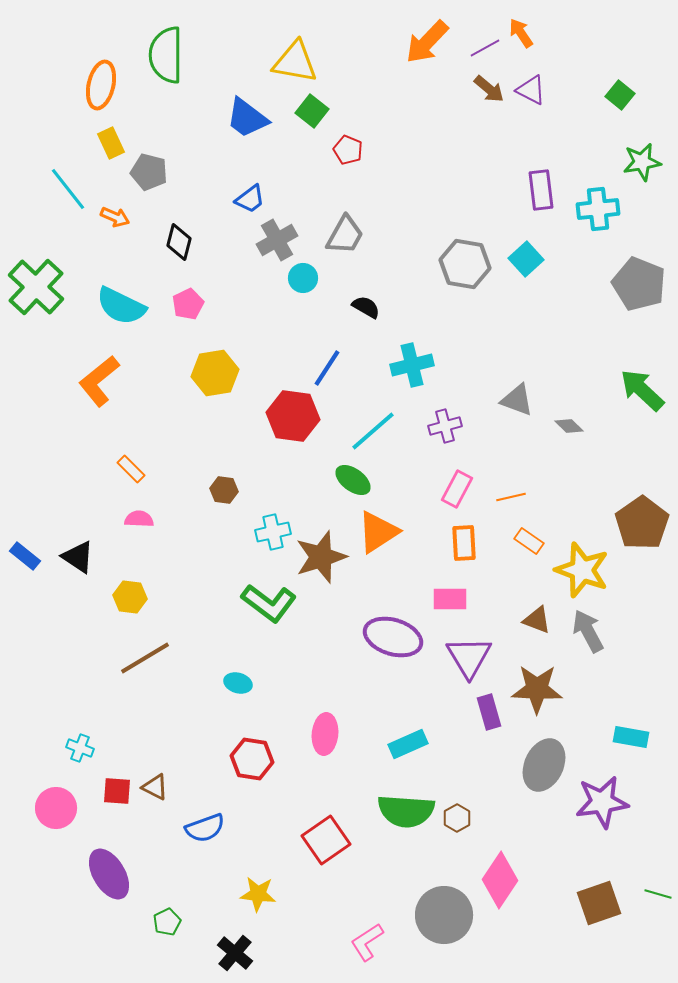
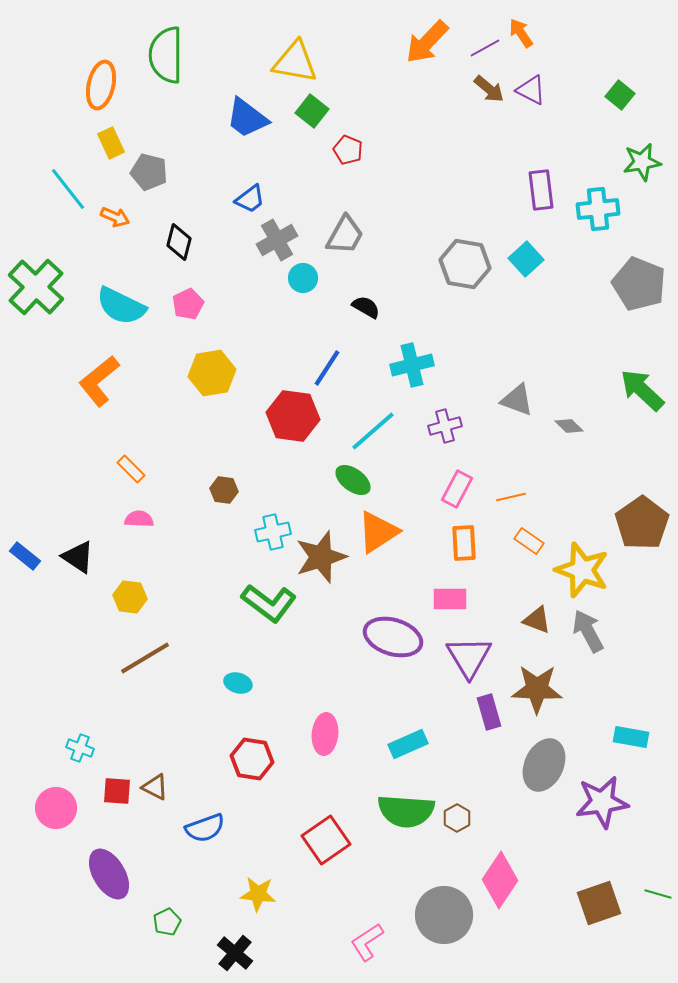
yellow hexagon at (215, 373): moved 3 px left
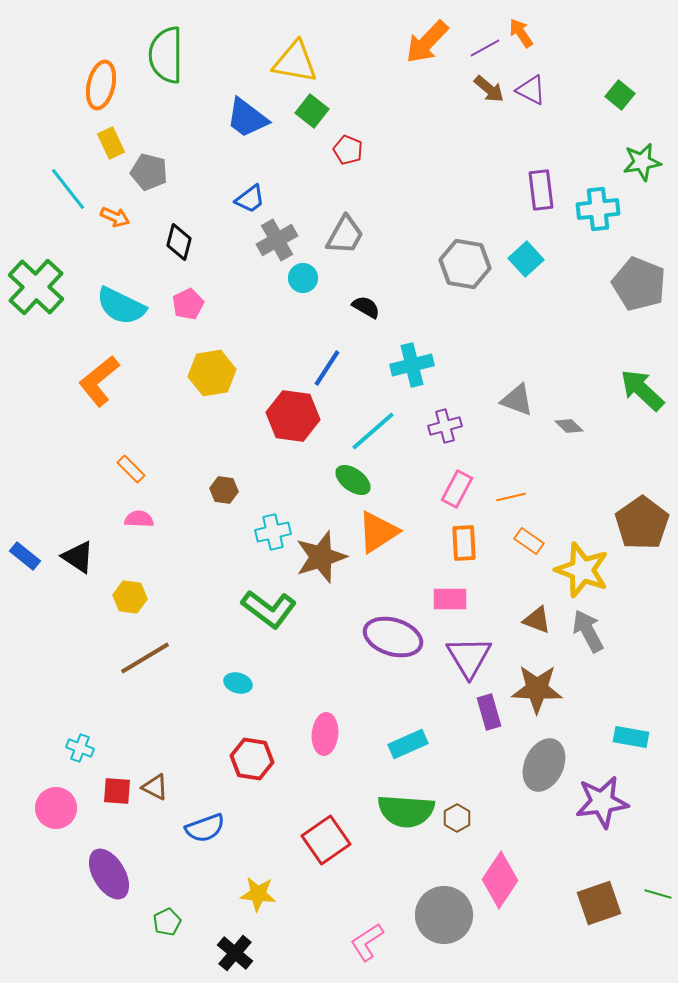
green L-shape at (269, 603): moved 6 px down
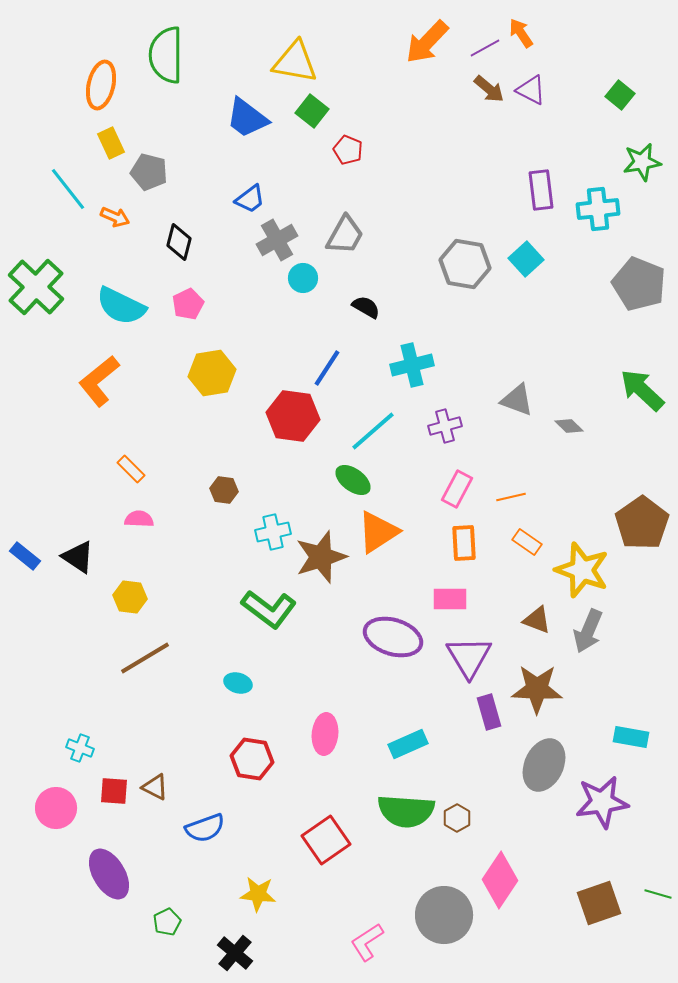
orange rectangle at (529, 541): moved 2 px left, 1 px down
gray arrow at (588, 631): rotated 129 degrees counterclockwise
red square at (117, 791): moved 3 px left
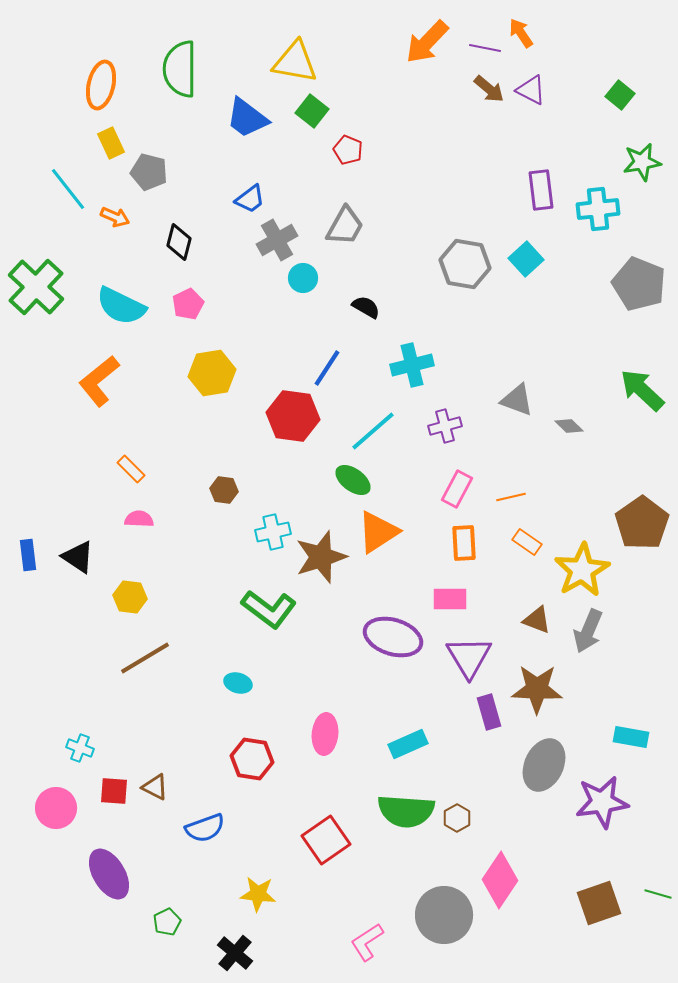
purple line at (485, 48): rotated 40 degrees clockwise
green semicircle at (166, 55): moved 14 px right, 14 px down
gray trapezoid at (345, 235): moved 9 px up
blue rectangle at (25, 556): moved 3 px right, 1 px up; rotated 44 degrees clockwise
yellow star at (582, 570): rotated 22 degrees clockwise
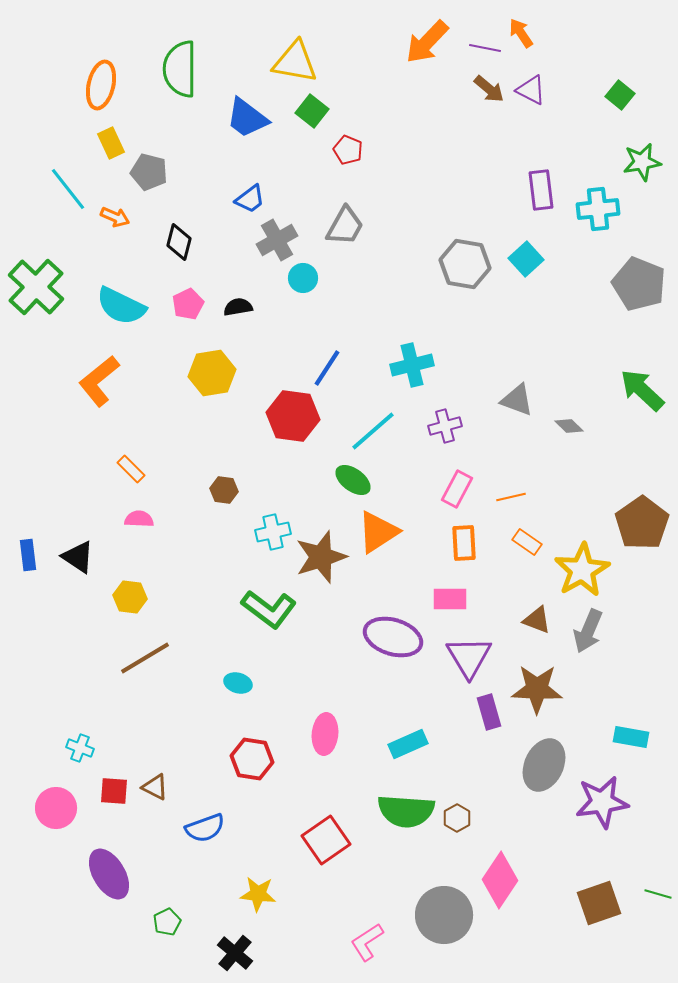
black semicircle at (366, 307): moved 128 px left; rotated 40 degrees counterclockwise
